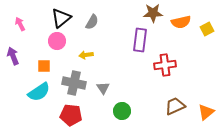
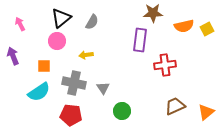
orange semicircle: moved 3 px right, 4 px down
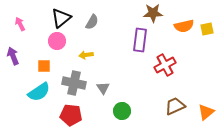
yellow square: rotated 16 degrees clockwise
red cross: rotated 20 degrees counterclockwise
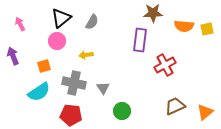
orange semicircle: rotated 18 degrees clockwise
orange square: rotated 16 degrees counterclockwise
orange triangle: moved 1 px left
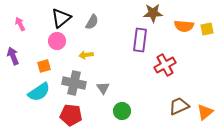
brown trapezoid: moved 4 px right
